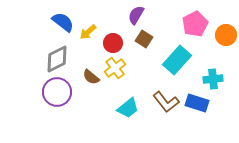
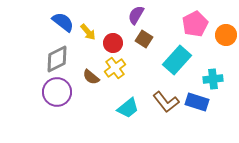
yellow arrow: rotated 90 degrees counterclockwise
blue rectangle: moved 1 px up
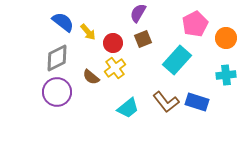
purple semicircle: moved 2 px right, 2 px up
orange circle: moved 3 px down
brown square: moved 1 px left; rotated 36 degrees clockwise
gray diamond: moved 1 px up
cyan cross: moved 13 px right, 4 px up
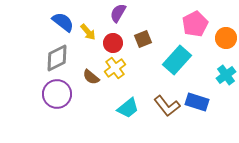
purple semicircle: moved 20 px left
cyan cross: rotated 30 degrees counterclockwise
purple circle: moved 2 px down
brown L-shape: moved 1 px right, 4 px down
